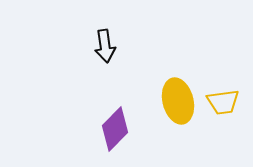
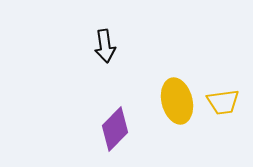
yellow ellipse: moved 1 px left
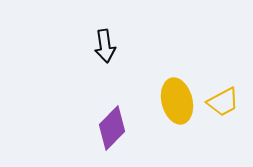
yellow trapezoid: rotated 20 degrees counterclockwise
purple diamond: moved 3 px left, 1 px up
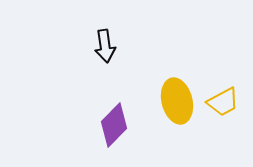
purple diamond: moved 2 px right, 3 px up
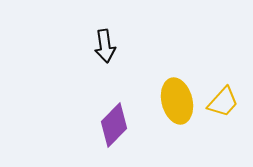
yellow trapezoid: rotated 20 degrees counterclockwise
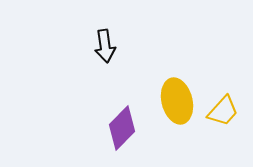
yellow trapezoid: moved 9 px down
purple diamond: moved 8 px right, 3 px down
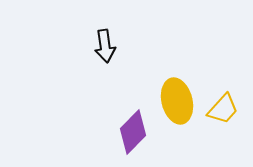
yellow trapezoid: moved 2 px up
purple diamond: moved 11 px right, 4 px down
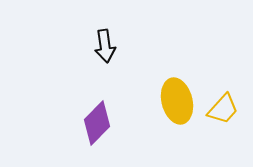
purple diamond: moved 36 px left, 9 px up
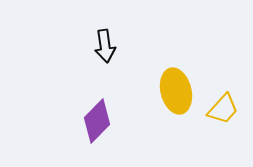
yellow ellipse: moved 1 px left, 10 px up
purple diamond: moved 2 px up
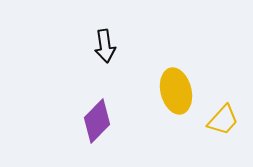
yellow trapezoid: moved 11 px down
